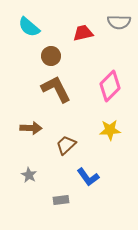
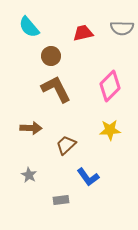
gray semicircle: moved 3 px right, 6 px down
cyan semicircle: rotated 10 degrees clockwise
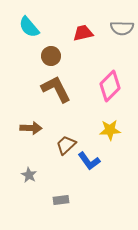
blue L-shape: moved 1 px right, 16 px up
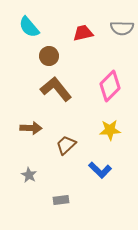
brown circle: moved 2 px left
brown L-shape: rotated 12 degrees counterclockwise
blue L-shape: moved 11 px right, 9 px down; rotated 10 degrees counterclockwise
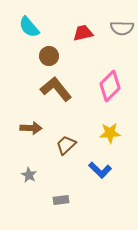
yellow star: moved 3 px down
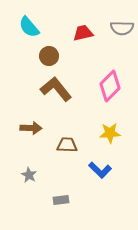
brown trapezoid: moved 1 px right; rotated 45 degrees clockwise
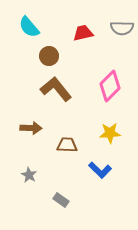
gray rectangle: rotated 42 degrees clockwise
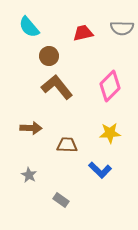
brown L-shape: moved 1 px right, 2 px up
